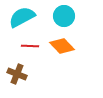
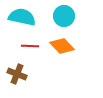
cyan semicircle: rotated 40 degrees clockwise
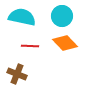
cyan circle: moved 2 px left
orange diamond: moved 3 px right, 3 px up
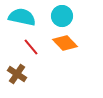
red line: moved 1 px right, 1 px down; rotated 48 degrees clockwise
brown cross: rotated 12 degrees clockwise
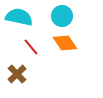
cyan semicircle: moved 3 px left
orange diamond: rotated 10 degrees clockwise
brown cross: rotated 12 degrees clockwise
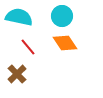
red line: moved 3 px left
